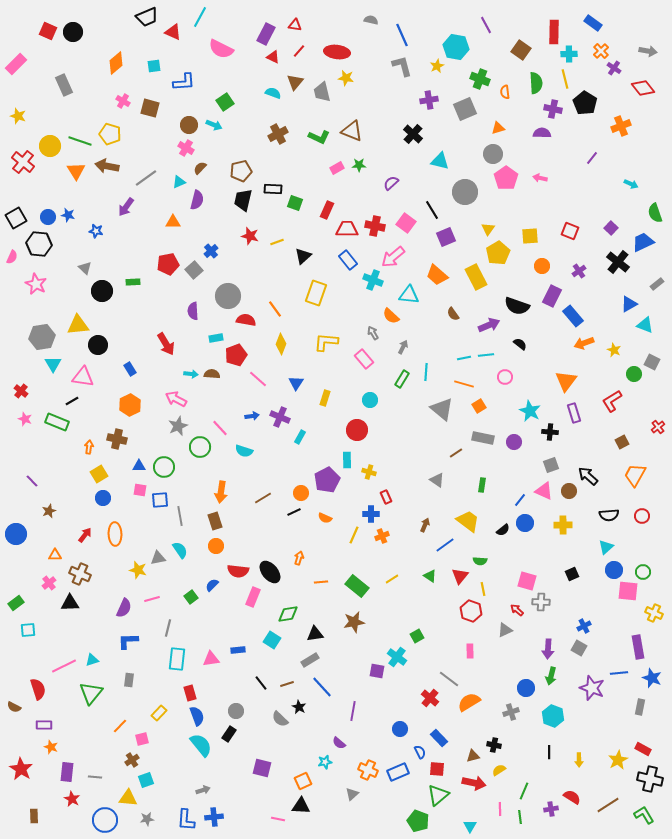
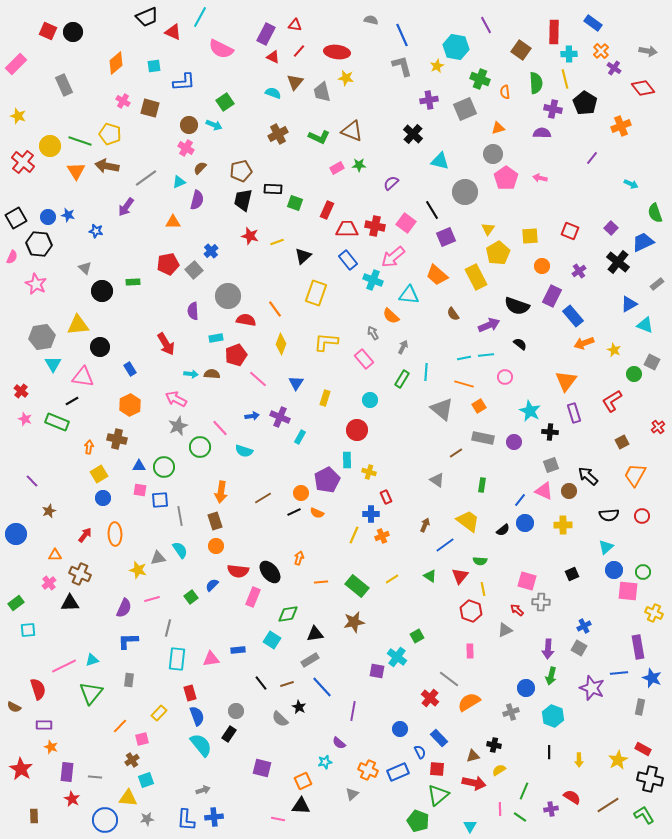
black circle at (98, 345): moved 2 px right, 2 px down
orange semicircle at (325, 518): moved 8 px left, 5 px up
green line at (520, 817): rotated 48 degrees counterclockwise
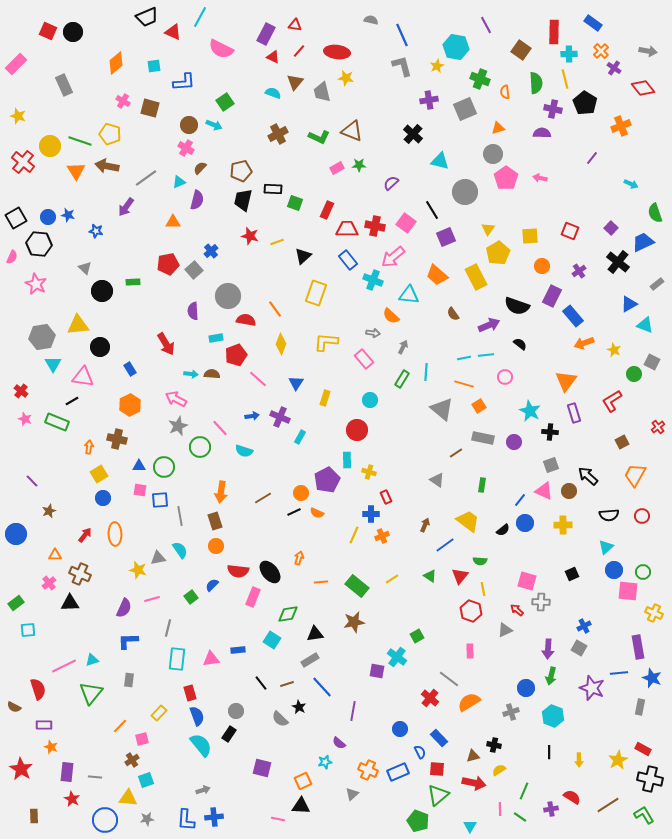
gray arrow at (373, 333): rotated 128 degrees clockwise
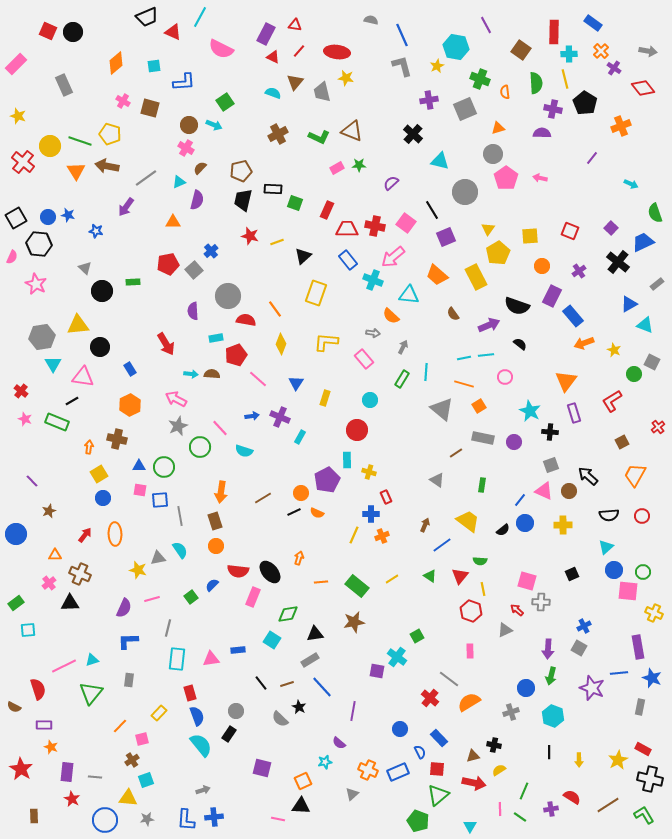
blue line at (445, 545): moved 3 px left
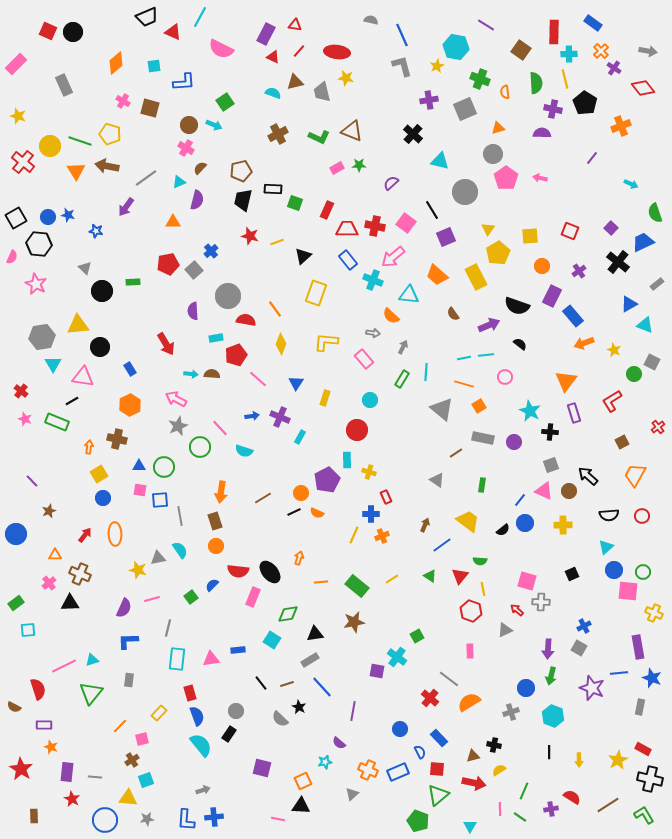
purple line at (486, 25): rotated 30 degrees counterclockwise
brown triangle at (295, 82): rotated 36 degrees clockwise
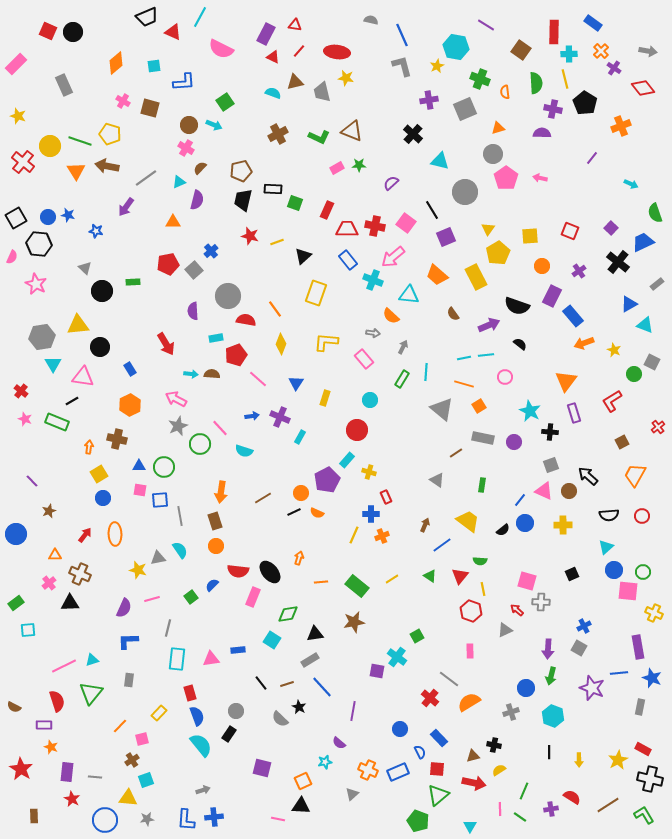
green circle at (200, 447): moved 3 px up
cyan rectangle at (347, 460): rotated 42 degrees clockwise
red semicircle at (38, 689): moved 19 px right, 12 px down
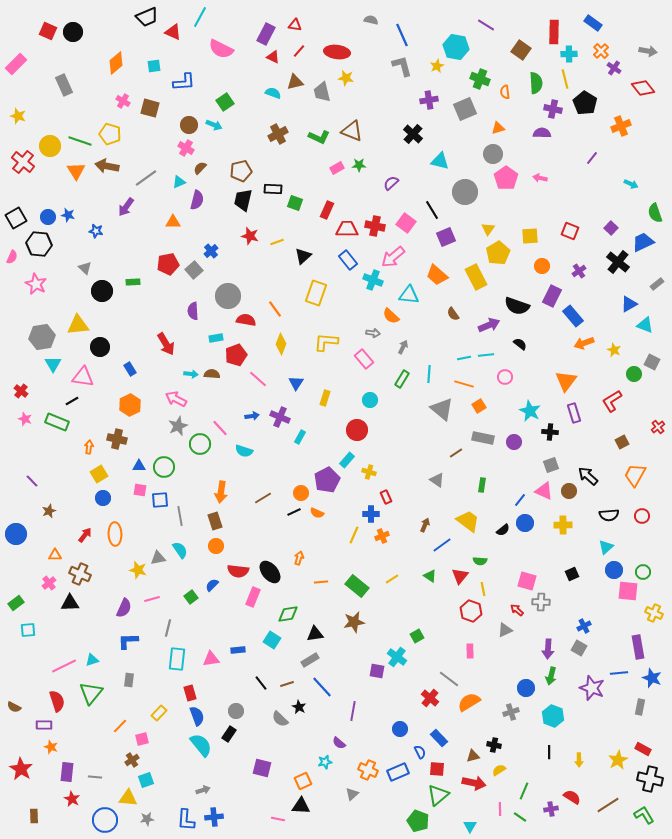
cyan line at (426, 372): moved 3 px right, 2 px down
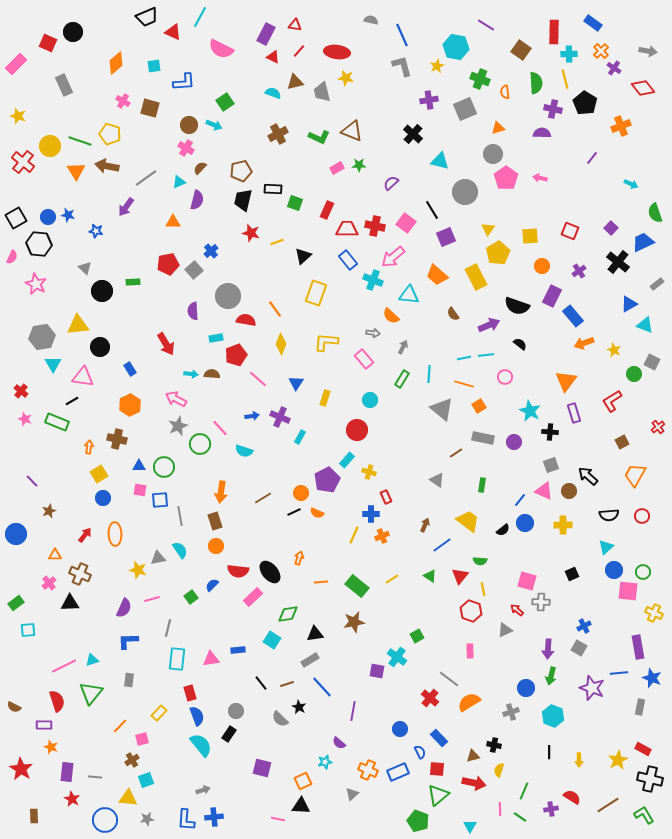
red square at (48, 31): moved 12 px down
red star at (250, 236): moved 1 px right, 3 px up
pink rectangle at (253, 597): rotated 24 degrees clockwise
yellow semicircle at (499, 770): rotated 40 degrees counterclockwise
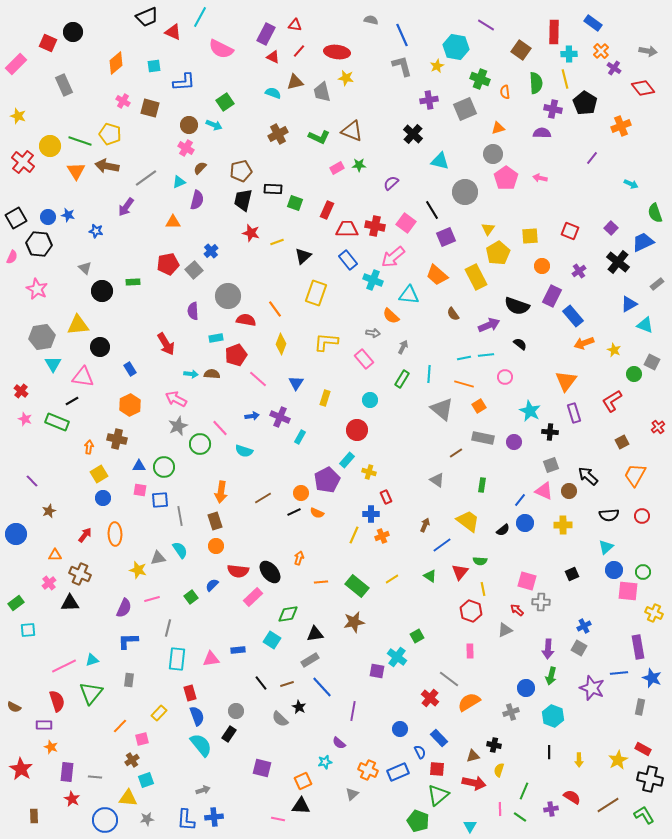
pink star at (36, 284): moved 1 px right, 5 px down
red triangle at (460, 576): moved 4 px up
